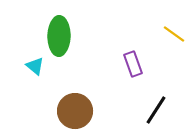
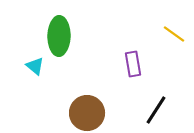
purple rectangle: rotated 10 degrees clockwise
brown circle: moved 12 px right, 2 px down
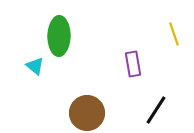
yellow line: rotated 35 degrees clockwise
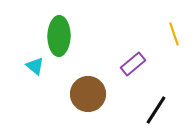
purple rectangle: rotated 60 degrees clockwise
brown circle: moved 1 px right, 19 px up
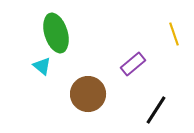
green ellipse: moved 3 px left, 3 px up; rotated 18 degrees counterclockwise
cyan triangle: moved 7 px right
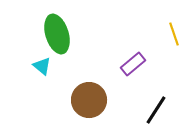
green ellipse: moved 1 px right, 1 px down
brown circle: moved 1 px right, 6 px down
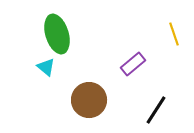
cyan triangle: moved 4 px right, 1 px down
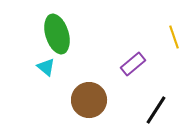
yellow line: moved 3 px down
